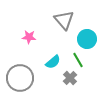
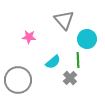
green line: rotated 28 degrees clockwise
gray circle: moved 2 px left, 2 px down
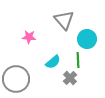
gray circle: moved 2 px left, 1 px up
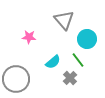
green line: rotated 35 degrees counterclockwise
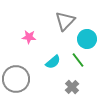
gray triangle: moved 1 px right, 1 px down; rotated 25 degrees clockwise
gray cross: moved 2 px right, 9 px down
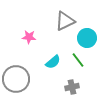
gray triangle: rotated 20 degrees clockwise
cyan circle: moved 1 px up
gray cross: rotated 32 degrees clockwise
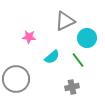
cyan semicircle: moved 1 px left, 5 px up
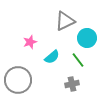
pink star: moved 1 px right, 5 px down; rotated 24 degrees counterclockwise
gray circle: moved 2 px right, 1 px down
gray cross: moved 3 px up
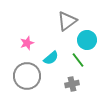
gray triangle: moved 2 px right; rotated 10 degrees counterclockwise
cyan circle: moved 2 px down
pink star: moved 3 px left, 1 px down
cyan semicircle: moved 1 px left, 1 px down
gray circle: moved 9 px right, 4 px up
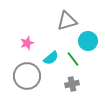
gray triangle: rotated 20 degrees clockwise
cyan circle: moved 1 px right, 1 px down
green line: moved 5 px left, 1 px up
